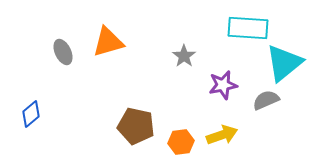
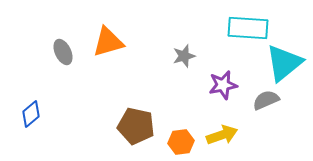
gray star: rotated 20 degrees clockwise
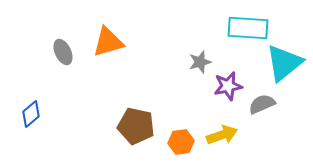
gray star: moved 16 px right, 6 px down
purple star: moved 5 px right, 1 px down
gray semicircle: moved 4 px left, 4 px down
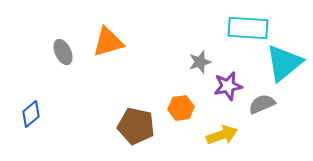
orange hexagon: moved 34 px up
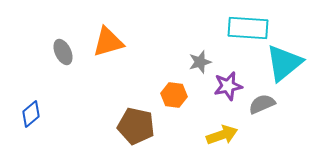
orange hexagon: moved 7 px left, 13 px up; rotated 15 degrees clockwise
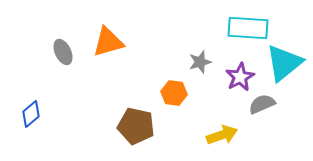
purple star: moved 12 px right, 9 px up; rotated 16 degrees counterclockwise
orange hexagon: moved 2 px up
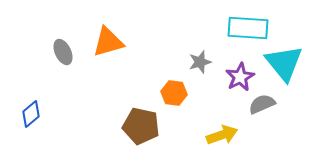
cyan triangle: rotated 30 degrees counterclockwise
brown pentagon: moved 5 px right
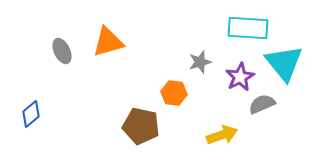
gray ellipse: moved 1 px left, 1 px up
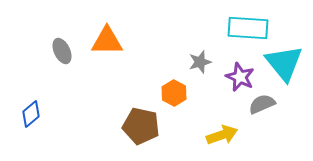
orange triangle: moved 1 px left, 1 px up; rotated 16 degrees clockwise
purple star: rotated 20 degrees counterclockwise
orange hexagon: rotated 20 degrees clockwise
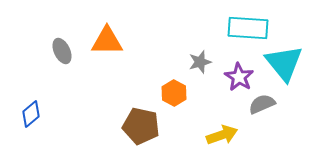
purple star: moved 1 px left; rotated 8 degrees clockwise
